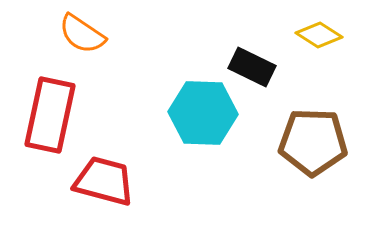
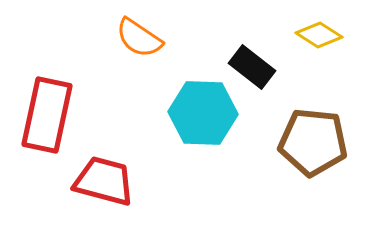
orange semicircle: moved 57 px right, 4 px down
black rectangle: rotated 12 degrees clockwise
red rectangle: moved 3 px left
brown pentagon: rotated 4 degrees clockwise
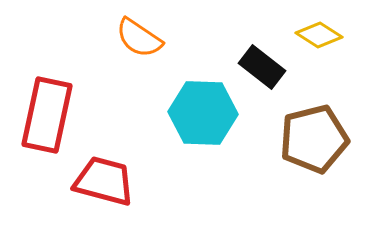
black rectangle: moved 10 px right
brown pentagon: moved 1 px right, 3 px up; rotated 20 degrees counterclockwise
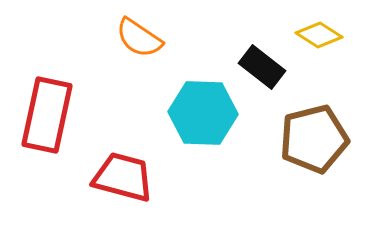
red trapezoid: moved 19 px right, 4 px up
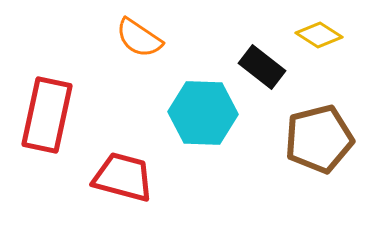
brown pentagon: moved 5 px right
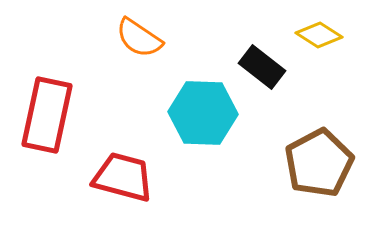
brown pentagon: moved 24 px down; rotated 14 degrees counterclockwise
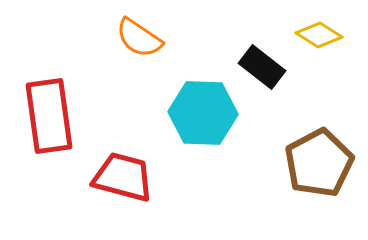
red rectangle: moved 2 px right, 1 px down; rotated 20 degrees counterclockwise
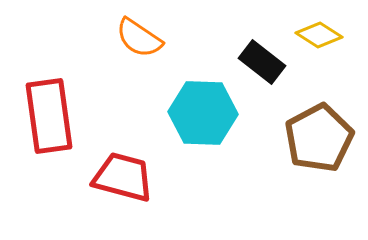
black rectangle: moved 5 px up
brown pentagon: moved 25 px up
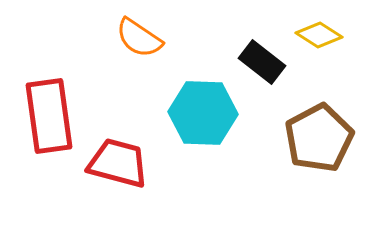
red trapezoid: moved 5 px left, 14 px up
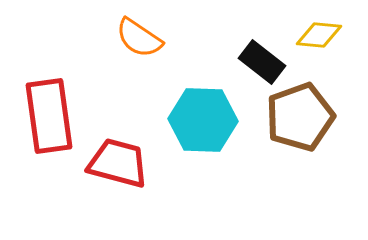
yellow diamond: rotated 27 degrees counterclockwise
cyan hexagon: moved 7 px down
brown pentagon: moved 19 px left, 21 px up; rotated 8 degrees clockwise
